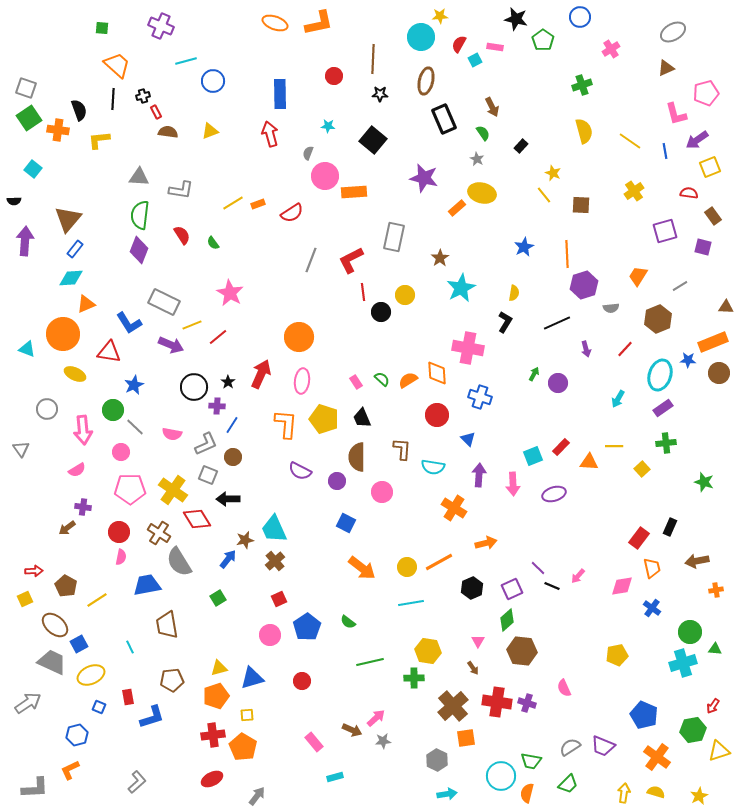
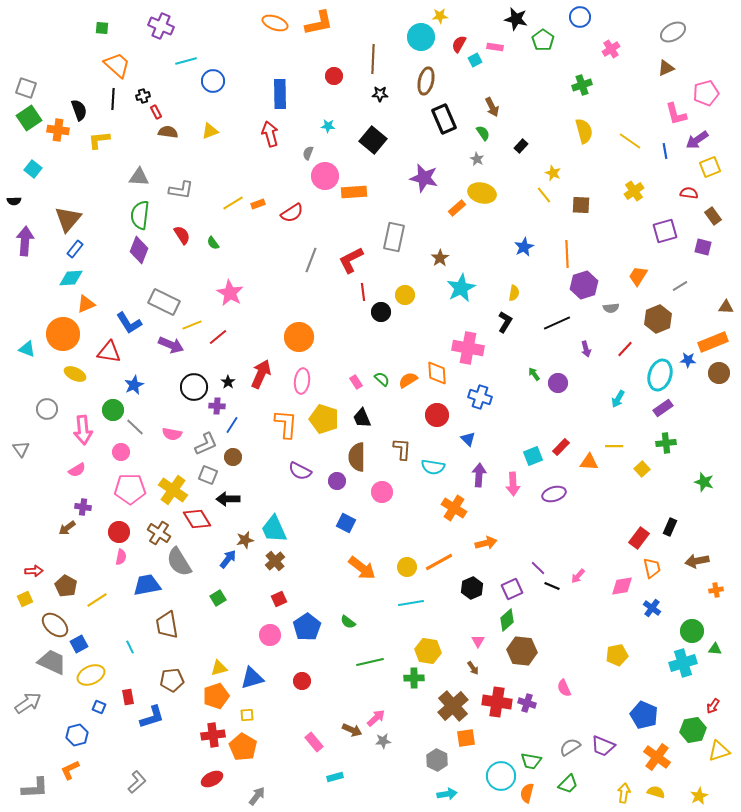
green arrow at (534, 374): rotated 64 degrees counterclockwise
green circle at (690, 632): moved 2 px right, 1 px up
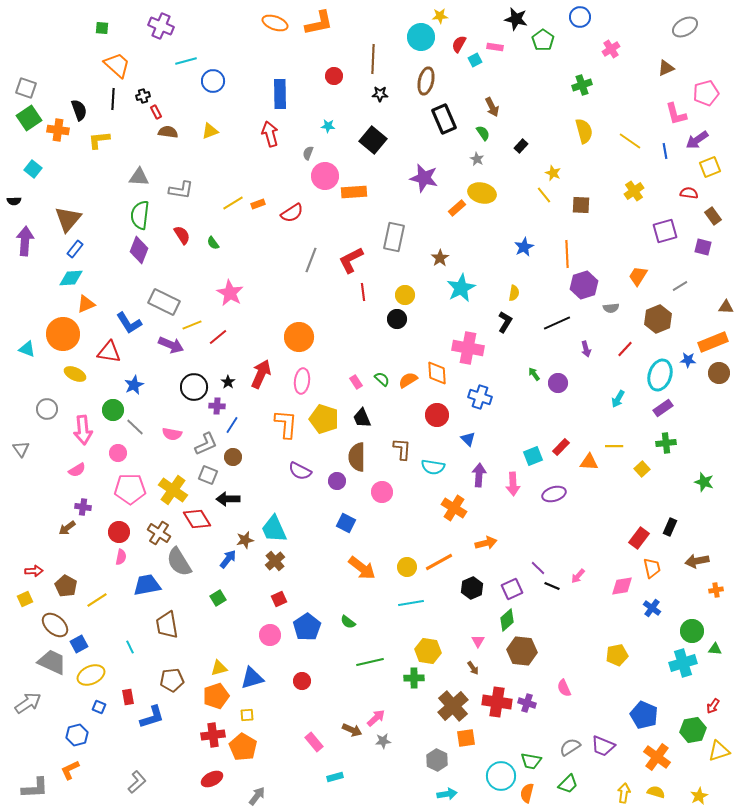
gray ellipse at (673, 32): moved 12 px right, 5 px up
black circle at (381, 312): moved 16 px right, 7 px down
pink circle at (121, 452): moved 3 px left, 1 px down
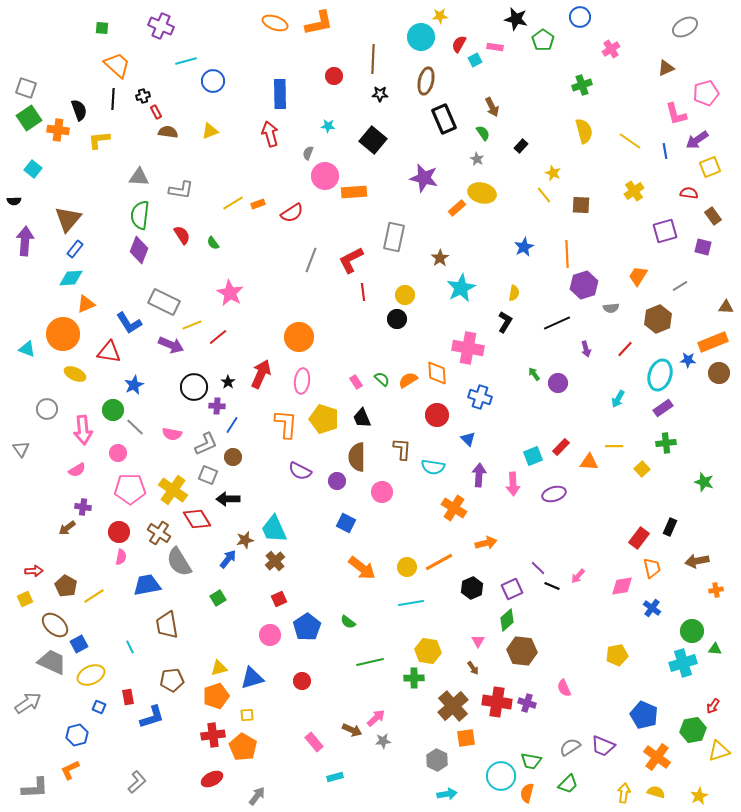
yellow line at (97, 600): moved 3 px left, 4 px up
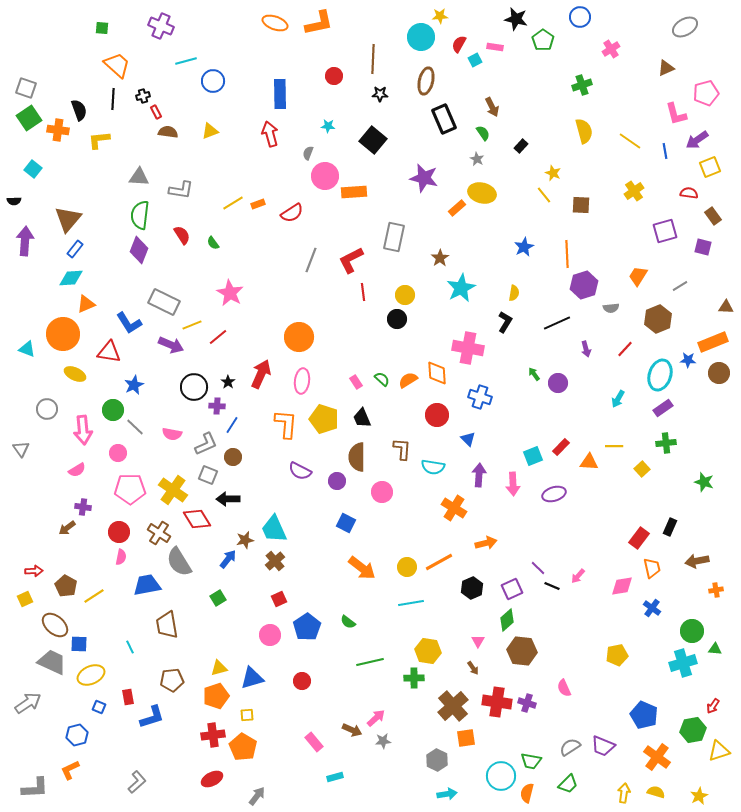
blue square at (79, 644): rotated 30 degrees clockwise
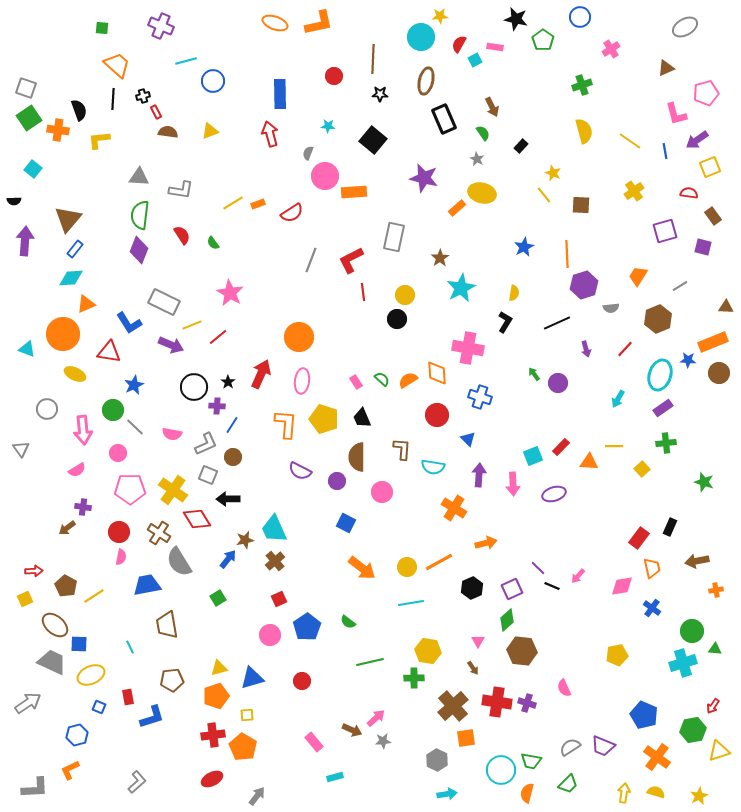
cyan circle at (501, 776): moved 6 px up
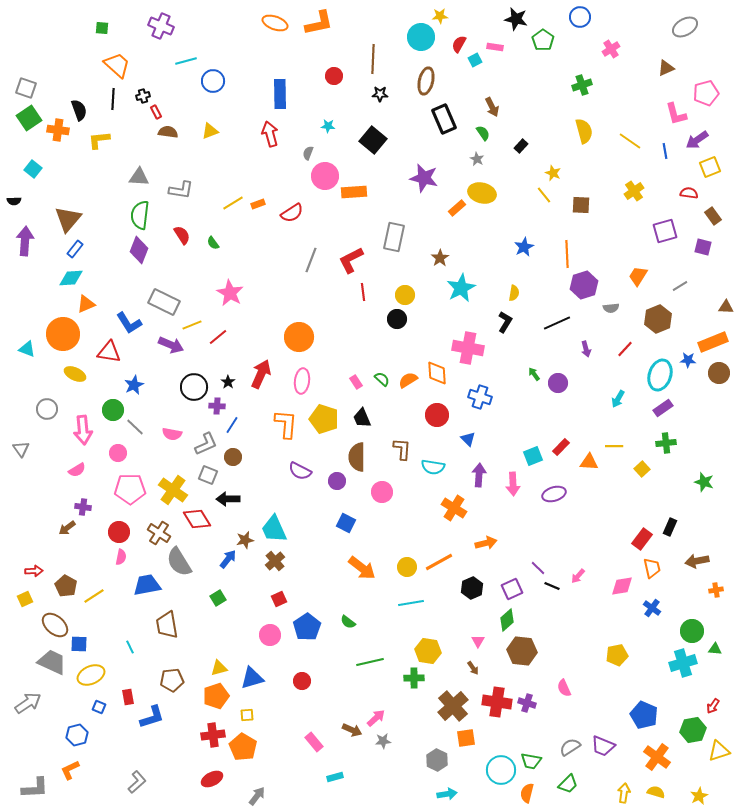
red rectangle at (639, 538): moved 3 px right, 1 px down
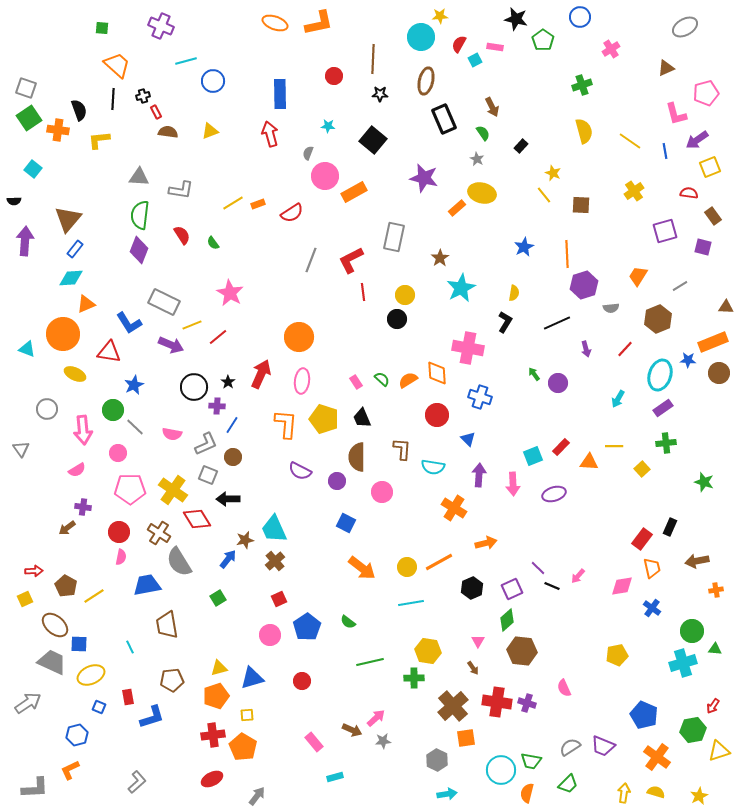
orange rectangle at (354, 192): rotated 25 degrees counterclockwise
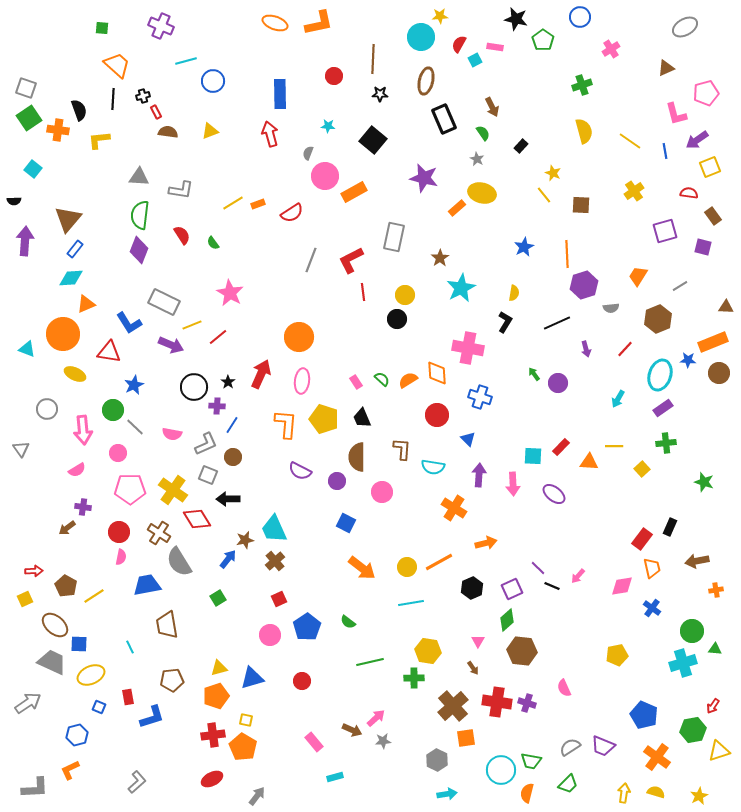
cyan square at (533, 456): rotated 24 degrees clockwise
purple ellipse at (554, 494): rotated 55 degrees clockwise
yellow square at (247, 715): moved 1 px left, 5 px down; rotated 16 degrees clockwise
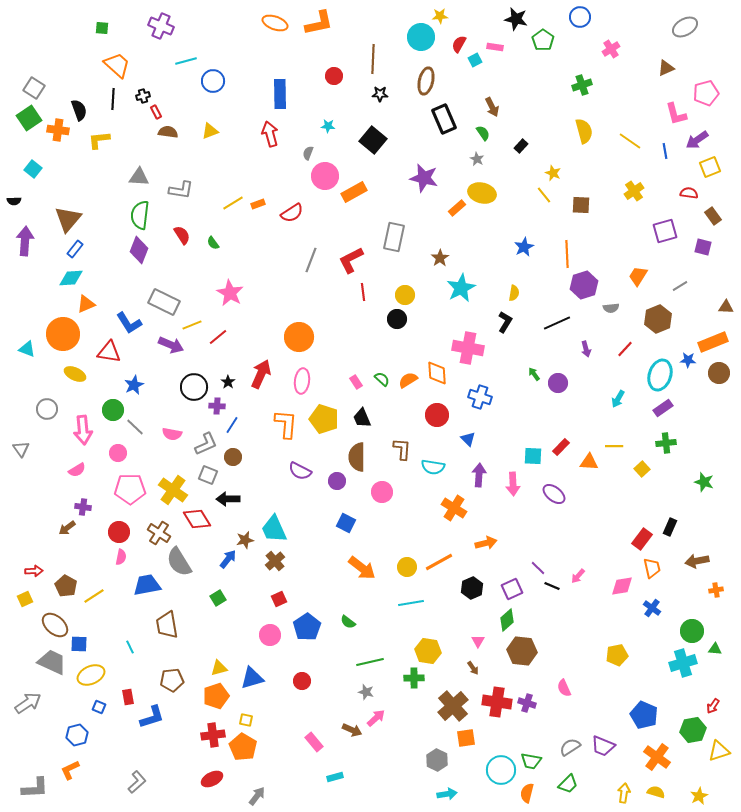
gray square at (26, 88): moved 8 px right; rotated 15 degrees clockwise
gray star at (383, 741): moved 17 px left, 49 px up; rotated 21 degrees clockwise
